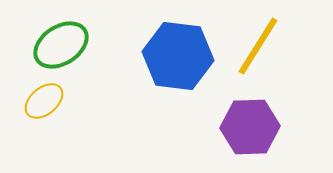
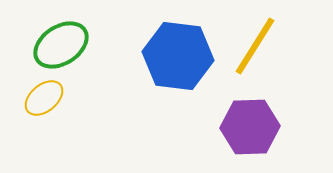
yellow line: moved 3 px left
yellow ellipse: moved 3 px up
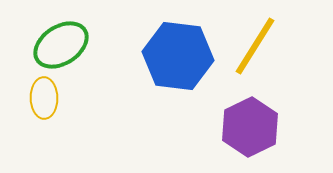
yellow ellipse: rotated 51 degrees counterclockwise
purple hexagon: rotated 24 degrees counterclockwise
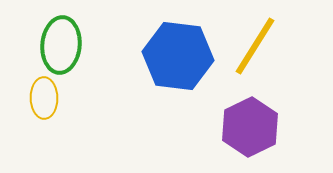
green ellipse: rotated 52 degrees counterclockwise
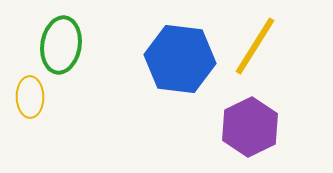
green ellipse: rotated 4 degrees clockwise
blue hexagon: moved 2 px right, 3 px down
yellow ellipse: moved 14 px left, 1 px up
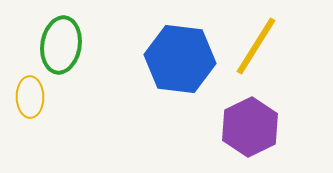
yellow line: moved 1 px right
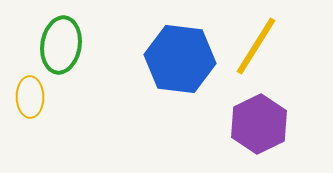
purple hexagon: moved 9 px right, 3 px up
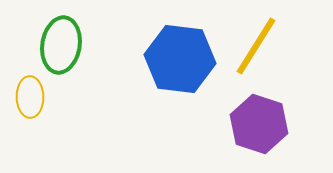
purple hexagon: rotated 16 degrees counterclockwise
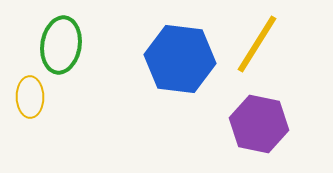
yellow line: moved 1 px right, 2 px up
purple hexagon: rotated 6 degrees counterclockwise
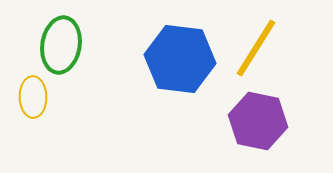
yellow line: moved 1 px left, 4 px down
yellow ellipse: moved 3 px right
purple hexagon: moved 1 px left, 3 px up
